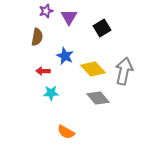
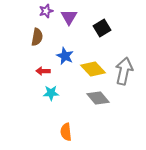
orange semicircle: rotated 54 degrees clockwise
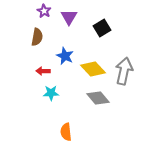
purple star: moved 2 px left; rotated 24 degrees counterclockwise
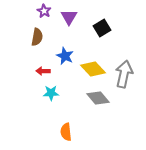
gray arrow: moved 3 px down
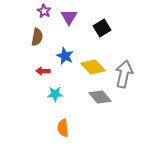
yellow diamond: moved 2 px up
cyan star: moved 4 px right, 1 px down
gray diamond: moved 2 px right, 1 px up
orange semicircle: moved 3 px left, 4 px up
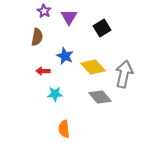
orange semicircle: moved 1 px right, 1 px down
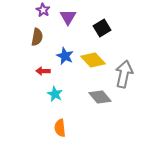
purple star: moved 1 px left, 1 px up
purple triangle: moved 1 px left
yellow diamond: moved 7 px up
cyan star: rotated 28 degrees clockwise
orange semicircle: moved 4 px left, 1 px up
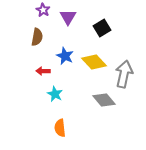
yellow diamond: moved 1 px right, 2 px down
gray diamond: moved 4 px right, 3 px down
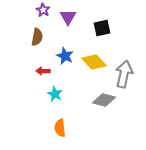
black square: rotated 18 degrees clockwise
gray diamond: rotated 35 degrees counterclockwise
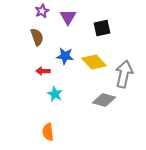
purple star: moved 1 px left, 1 px down; rotated 16 degrees clockwise
brown semicircle: rotated 30 degrees counterclockwise
blue star: rotated 18 degrees counterclockwise
orange semicircle: moved 12 px left, 4 px down
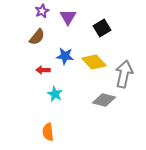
black square: rotated 18 degrees counterclockwise
brown semicircle: rotated 60 degrees clockwise
red arrow: moved 1 px up
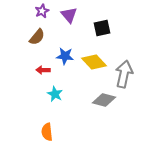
purple triangle: moved 1 px right, 2 px up; rotated 12 degrees counterclockwise
black square: rotated 18 degrees clockwise
orange semicircle: moved 1 px left
